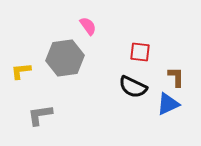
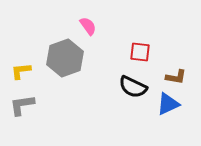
gray hexagon: rotated 12 degrees counterclockwise
brown L-shape: rotated 100 degrees clockwise
gray L-shape: moved 18 px left, 10 px up
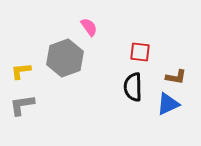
pink semicircle: moved 1 px right, 1 px down
black semicircle: rotated 64 degrees clockwise
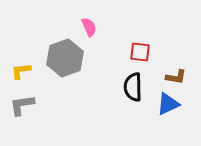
pink semicircle: rotated 12 degrees clockwise
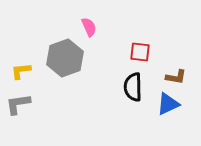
gray L-shape: moved 4 px left, 1 px up
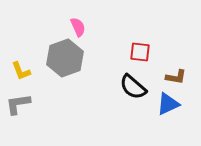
pink semicircle: moved 11 px left
yellow L-shape: rotated 105 degrees counterclockwise
black semicircle: rotated 48 degrees counterclockwise
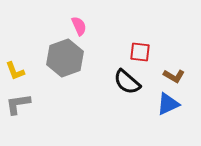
pink semicircle: moved 1 px right, 1 px up
yellow L-shape: moved 6 px left
brown L-shape: moved 2 px left, 1 px up; rotated 20 degrees clockwise
black semicircle: moved 6 px left, 5 px up
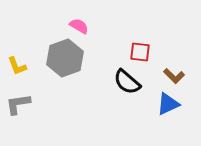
pink semicircle: rotated 36 degrees counterclockwise
yellow L-shape: moved 2 px right, 5 px up
brown L-shape: rotated 15 degrees clockwise
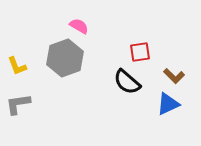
red square: rotated 15 degrees counterclockwise
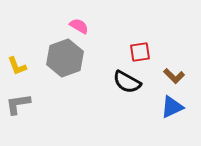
black semicircle: rotated 12 degrees counterclockwise
blue triangle: moved 4 px right, 3 px down
